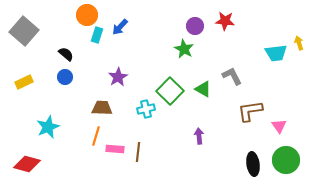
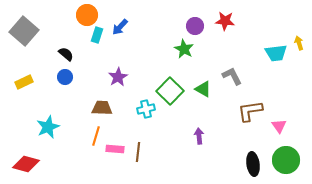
red diamond: moved 1 px left
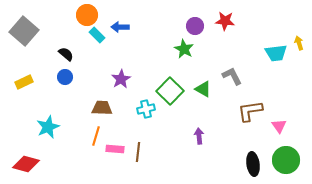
blue arrow: rotated 48 degrees clockwise
cyan rectangle: rotated 63 degrees counterclockwise
purple star: moved 3 px right, 2 px down
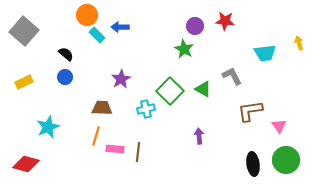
cyan trapezoid: moved 11 px left
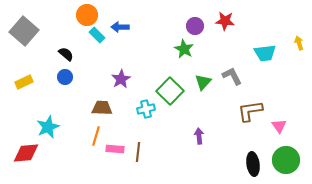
green triangle: moved 7 px up; rotated 42 degrees clockwise
red diamond: moved 11 px up; rotated 20 degrees counterclockwise
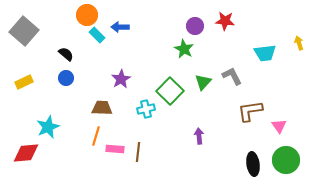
blue circle: moved 1 px right, 1 px down
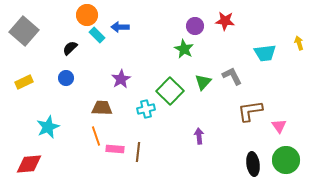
black semicircle: moved 4 px right, 6 px up; rotated 84 degrees counterclockwise
orange line: rotated 36 degrees counterclockwise
red diamond: moved 3 px right, 11 px down
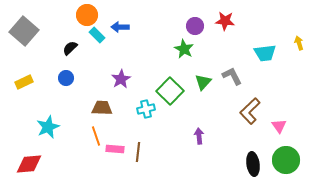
brown L-shape: rotated 36 degrees counterclockwise
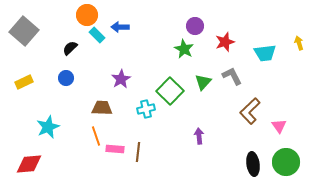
red star: moved 21 px down; rotated 24 degrees counterclockwise
green circle: moved 2 px down
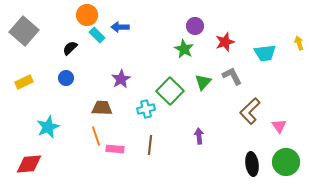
brown line: moved 12 px right, 7 px up
black ellipse: moved 1 px left
